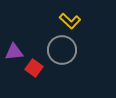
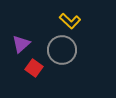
purple triangle: moved 7 px right, 8 px up; rotated 36 degrees counterclockwise
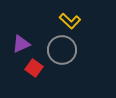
purple triangle: rotated 18 degrees clockwise
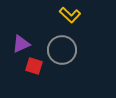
yellow L-shape: moved 6 px up
red square: moved 2 px up; rotated 18 degrees counterclockwise
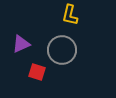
yellow L-shape: rotated 60 degrees clockwise
red square: moved 3 px right, 6 px down
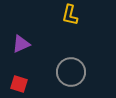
gray circle: moved 9 px right, 22 px down
red square: moved 18 px left, 12 px down
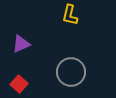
red square: rotated 24 degrees clockwise
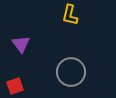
purple triangle: rotated 42 degrees counterclockwise
red square: moved 4 px left, 2 px down; rotated 30 degrees clockwise
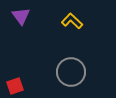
yellow L-shape: moved 2 px right, 6 px down; rotated 120 degrees clockwise
purple triangle: moved 28 px up
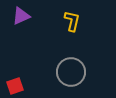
purple triangle: rotated 42 degrees clockwise
yellow L-shape: rotated 60 degrees clockwise
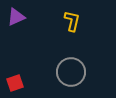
purple triangle: moved 5 px left, 1 px down
red square: moved 3 px up
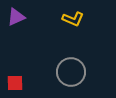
yellow L-shape: moved 1 px right, 2 px up; rotated 100 degrees clockwise
red square: rotated 18 degrees clockwise
